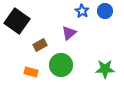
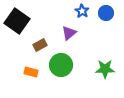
blue circle: moved 1 px right, 2 px down
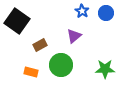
purple triangle: moved 5 px right, 3 px down
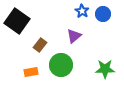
blue circle: moved 3 px left, 1 px down
brown rectangle: rotated 24 degrees counterclockwise
orange rectangle: rotated 24 degrees counterclockwise
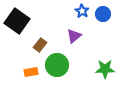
green circle: moved 4 px left
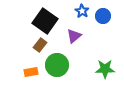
blue circle: moved 2 px down
black square: moved 28 px right
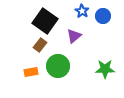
green circle: moved 1 px right, 1 px down
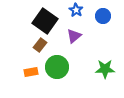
blue star: moved 6 px left, 1 px up
green circle: moved 1 px left, 1 px down
